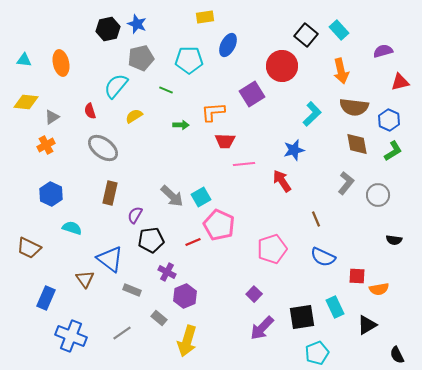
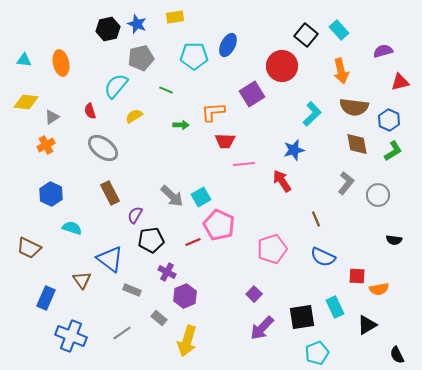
yellow rectangle at (205, 17): moved 30 px left
cyan pentagon at (189, 60): moved 5 px right, 4 px up
brown rectangle at (110, 193): rotated 40 degrees counterclockwise
brown triangle at (85, 279): moved 3 px left, 1 px down
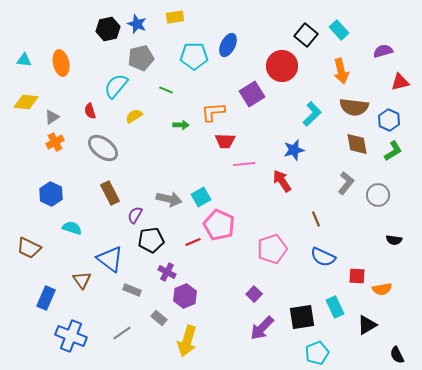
orange cross at (46, 145): moved 9 px right, 3 px up
gray arrow at (172, 196): moved 3 px left, 3 px down; rotated 30 degrees counterclockwise
orange semicircle at (379, 289): moved 3 px right
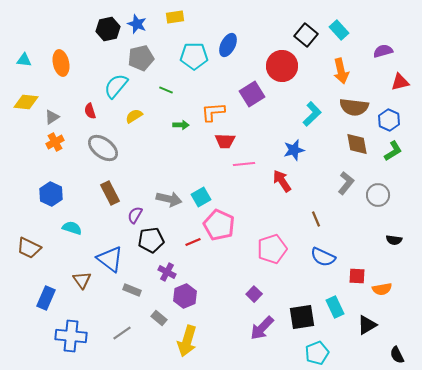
blue cross at (71, 336): rotated 16 degrees counterclockwise
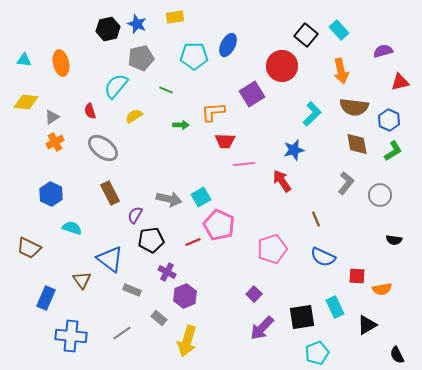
gray circle at (378, 195): moved 2 px right
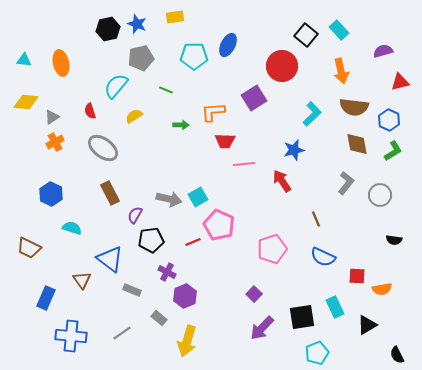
purple square at (252, 94): moved 2 px right, 4 px down
cyan square at (201, 197): moved 3 px left
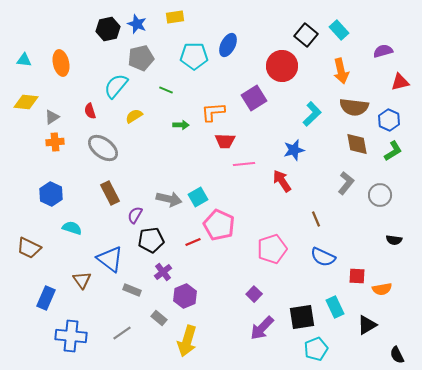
orange cross at (55, 142): rotated 24 degrees clockwise
purple cross at (167, 272): moved 4 px left; rotated 24 degrees clockwise
cyan pentagon at (317, 353): moved 1 px left, 4 px up
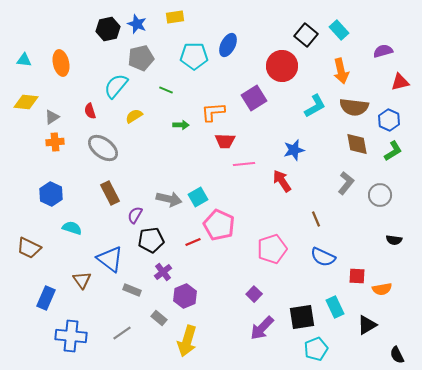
cyan L-shape at (312, 114): moved 3 px right, 8 px up; rotated 15 degrees clockwise
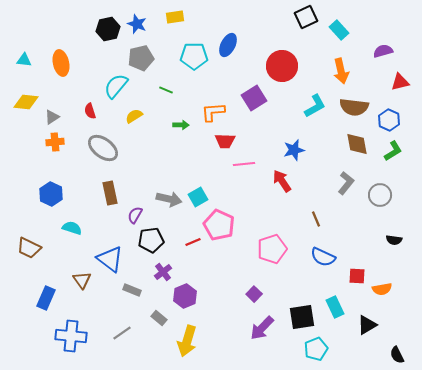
black square at (306, 35): moved 18 px up; rotated 25 degrees clockwise
brown rectangle at (110, 193): rotated 15 degrees clockwise
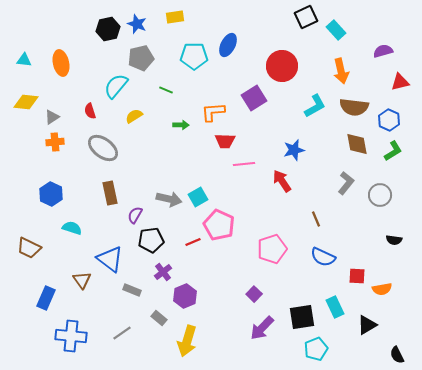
cyan rectangle at (339, 30): moved 3 px left
